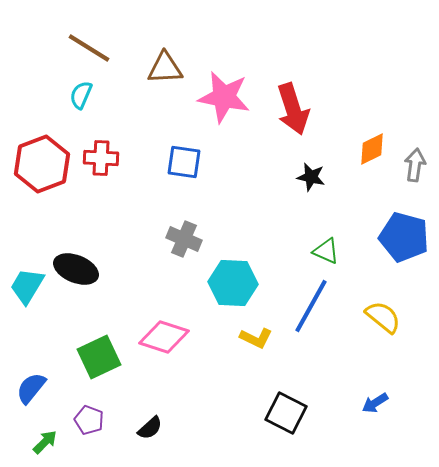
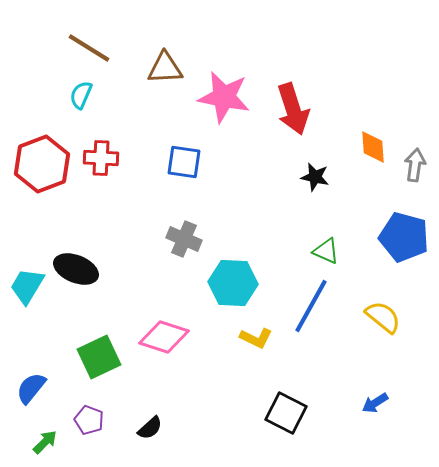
orange diamond: moved 1 px right, 2 px up; rotated 68 degrees counterclockwise
black star: moved 4 px right
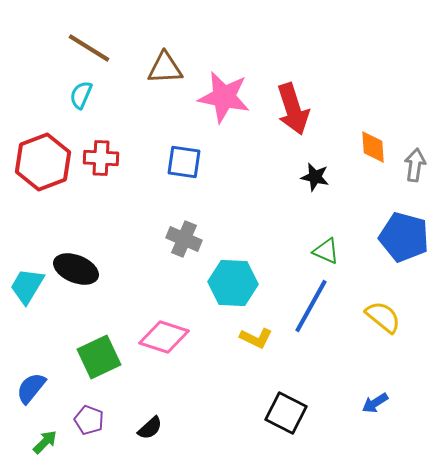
red hexagon: moved 1 px right, 2 px up
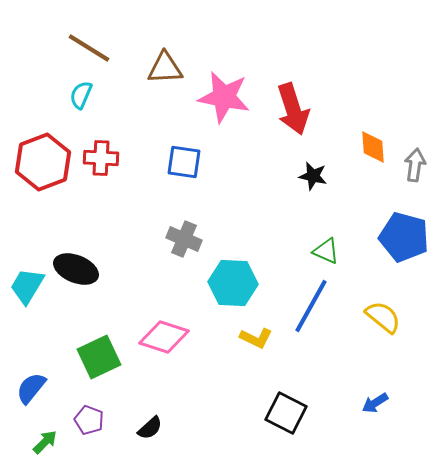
black star: moved 2 px left, 1 px up
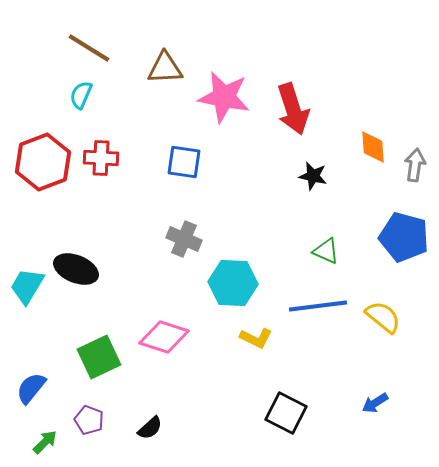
blue line: moved 7 px right; rotated 54 degrees clockwise
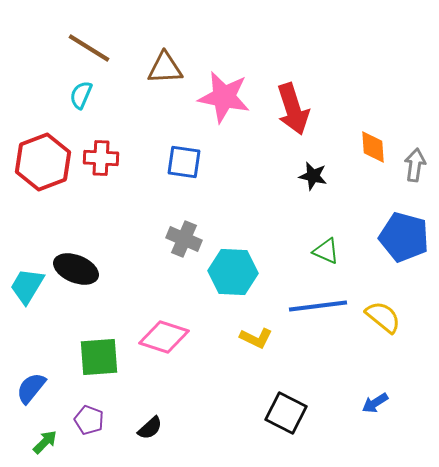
cyan hexagon: moved 11 px up
green square: rotated 21 degrees clockwise
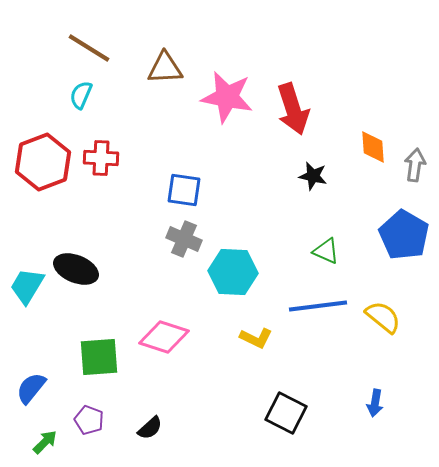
pink star: moved 3 px right
blue square: moved 28 px down
blue pentagon: moved 2 px up; rotated 15 degrees clockwise
blue arrow: rotated 48 degrees counterclockwise
